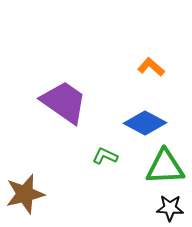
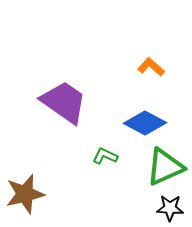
green triangle: rotated 21 degrees counterclockwise
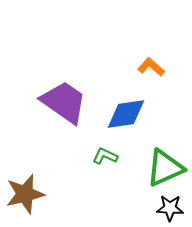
blue diamond: moved 19 px left, 9 px up; rotated 36 degrees counterclockwise
green triangle: moved 1 px down
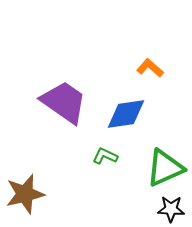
orange L-shape: moved 1 px left, 1 px down
black star: moved 1 px right, 1 px down
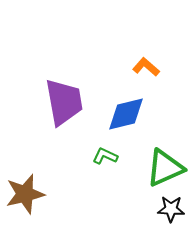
orange L-shape: moved 4 px left, 1 px up
purple trapezoid: rotated 45 degrees clockwise
blue diamond: rotated 6 degrees counterclockwise
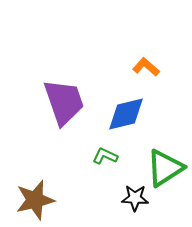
purple trapezoid: rotated 9 degrees counterclockwise
green triangle: rotated 9 degrees counterclockwise
brown star: moved 10 px right, 6 px down
black star: moved 36 px left, 11 px up
